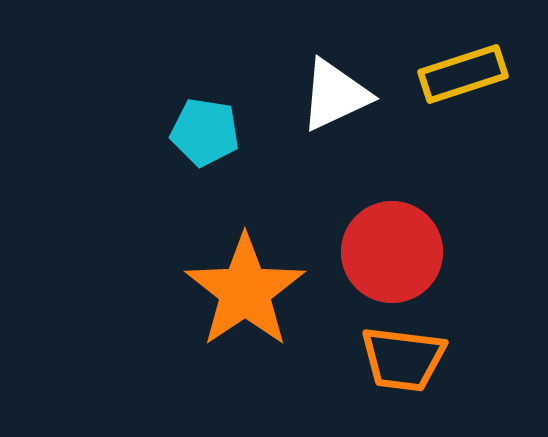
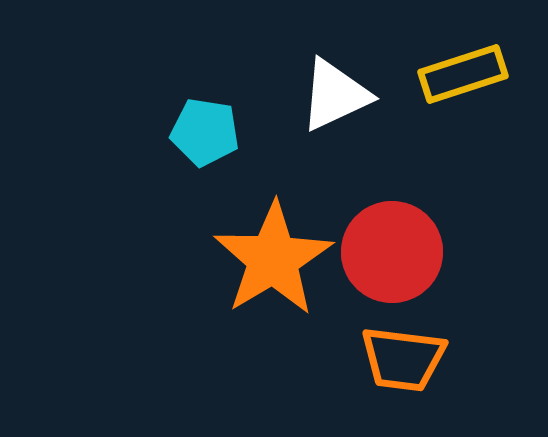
orange star: moved 28 px right, 32 px up; rotated 3 degrees clockwise
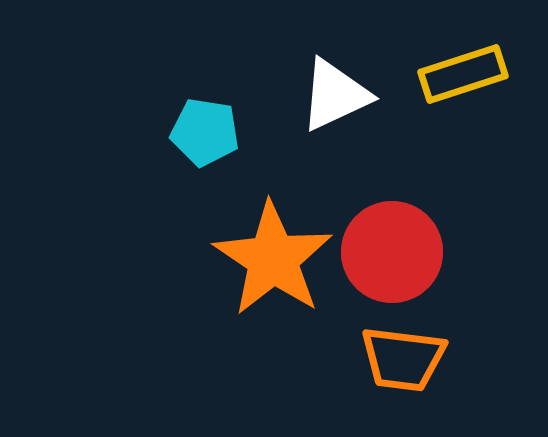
orange star: rotated 7 degrees counterclockwise
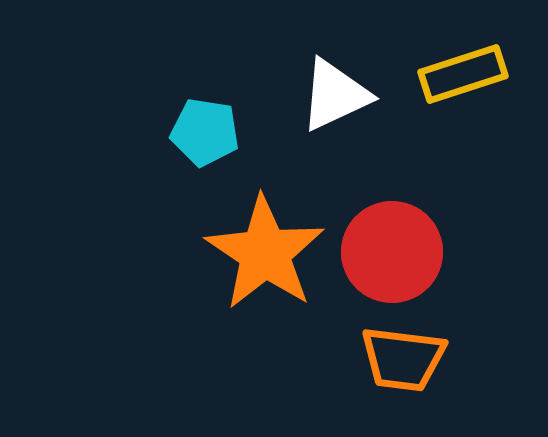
orange star: moved 8 px left, 6 px up
